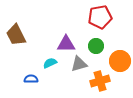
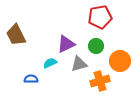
purple triangle: rotated 24 degrees counterclockwise
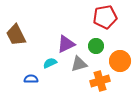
red pentagon: moved 5 px right
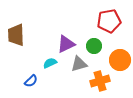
red pentagon: moved 4 px right, 4 px down
brown trapezoid: rotated 25 degrees clockwise
green circle: moved 2 px left
orange circle: moved 1 px up
blue semicircle: moved 2 px down; rotated 136 degrees clockwise
